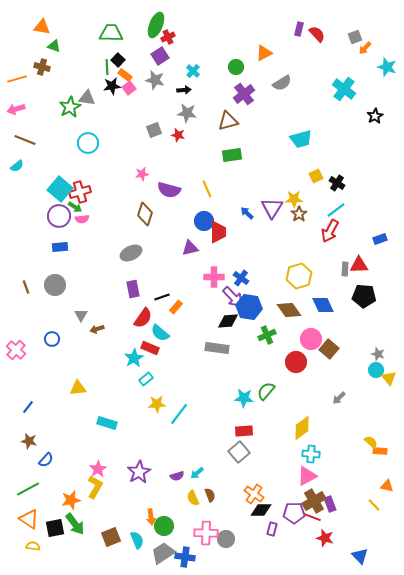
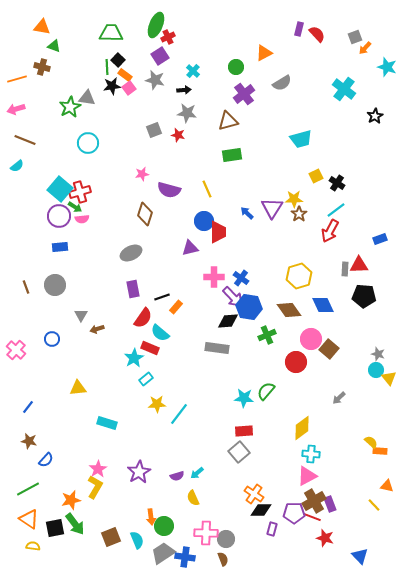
brown semicircle at (210, 495): moved 13 px right, 64 px down
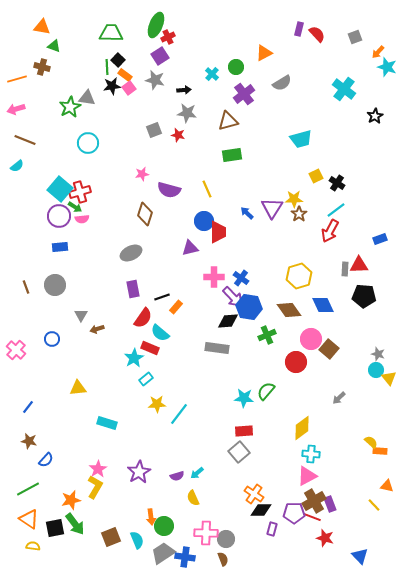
orange arrow at (365, 48): moved 13 px right, 4 px down
cyan cross at (193, 71): moved 19 px right, 3 px down
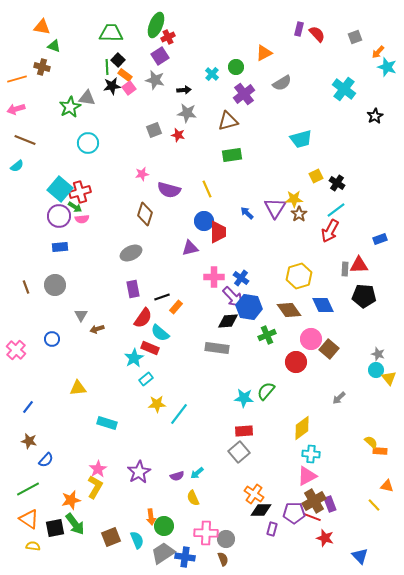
purple triangle at (272, 208): moved 3 px right
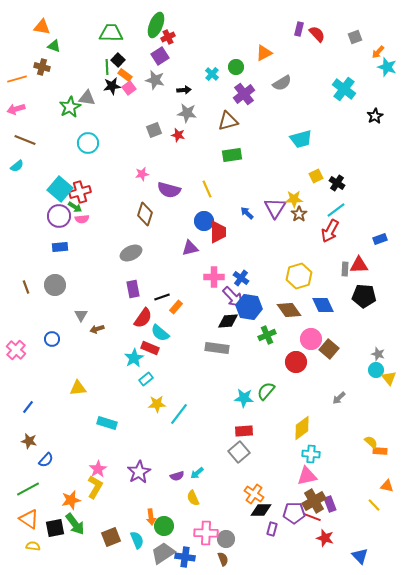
pink triangle at (307, 476): rotated 15 degrees clockwise
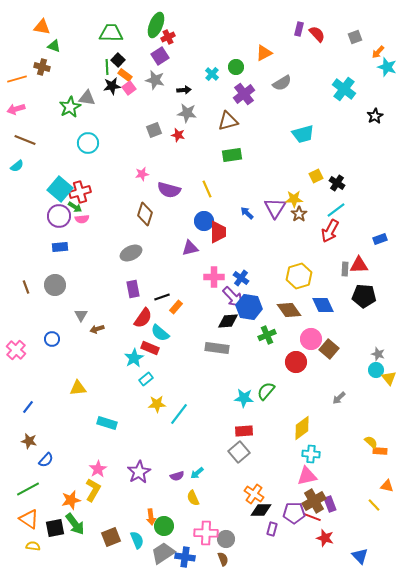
cyan trapezoid at (301, 139): moved 2 px right, 5 px up
yellow L-shape at (95, 487): moved 2 px left, 3 px down
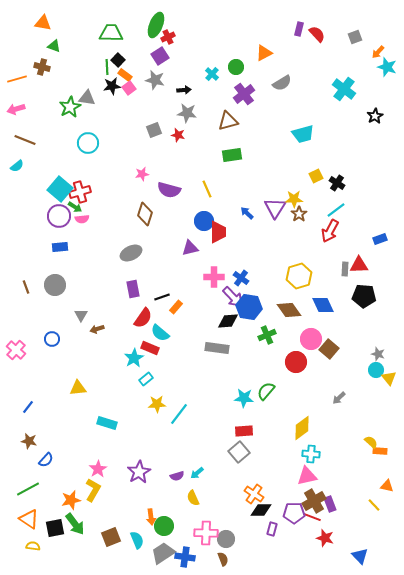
orange triangle at (42, 27): moved 1 px right, 4 px up
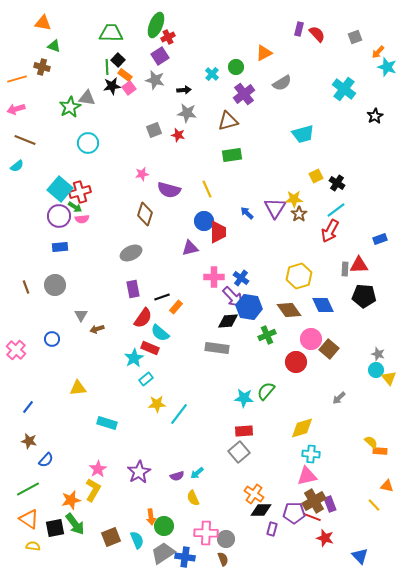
yellow diamond at (302, 428): rotated 20 degrees clockwise
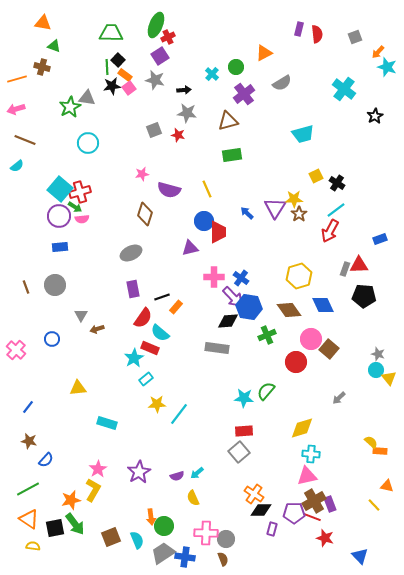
red semicircle at (317, 34): rotated 36 degrees clockwise
gray rectangle at (345, 269): rotated 16 degrees clockwise
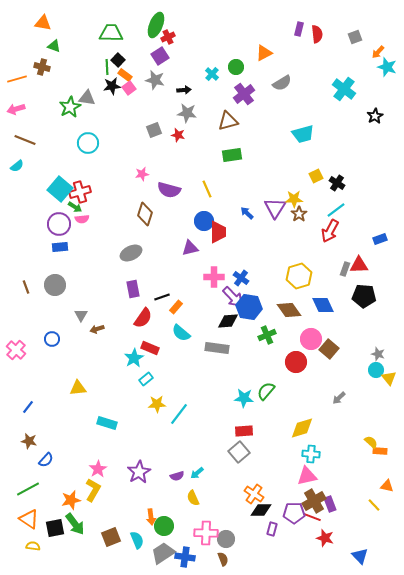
purple circle at (59, 216): moved 8 px down
cyan semicircle at (160, 333): moved 21 px right
